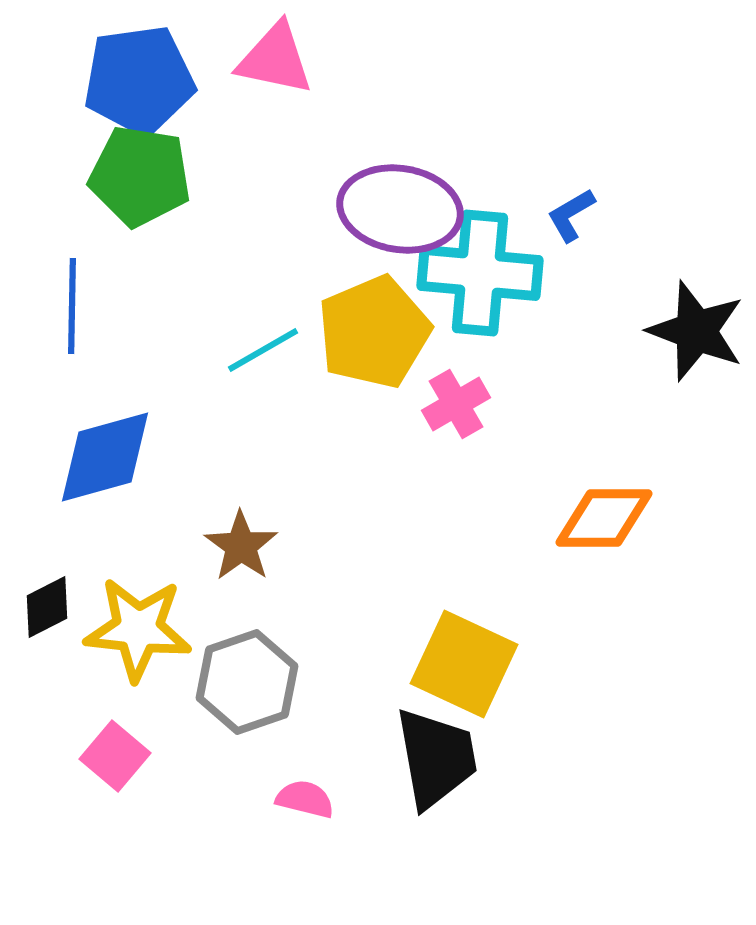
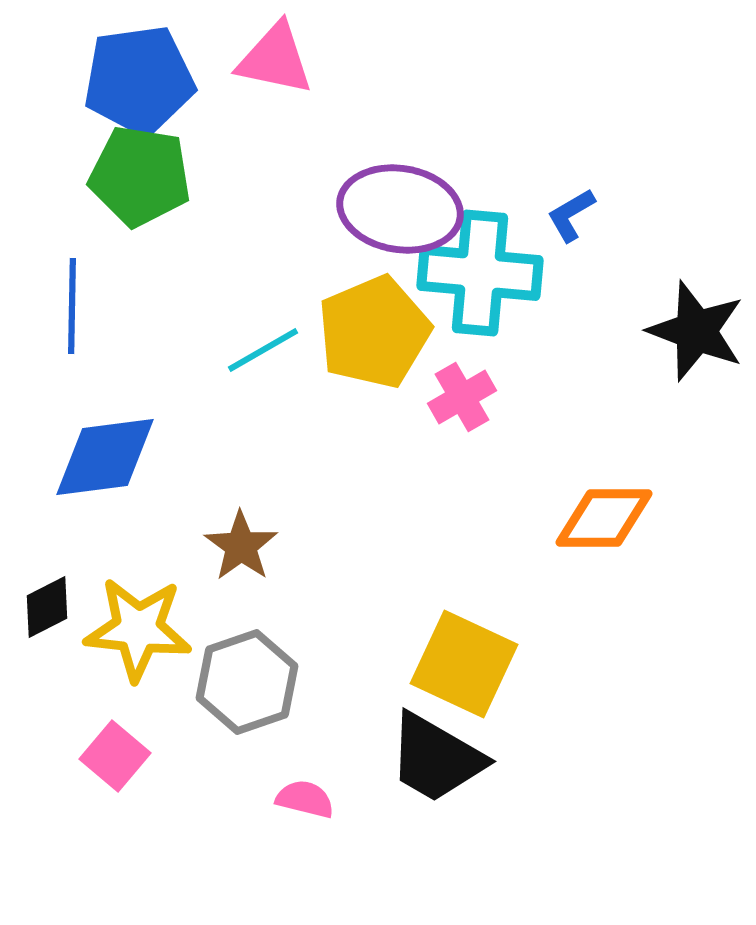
pink cross: moved 6 px right, 7 px up
blue diamond: rotated 8 degrees clockwise
black trapezoid: rotated 130 degrees clockwise
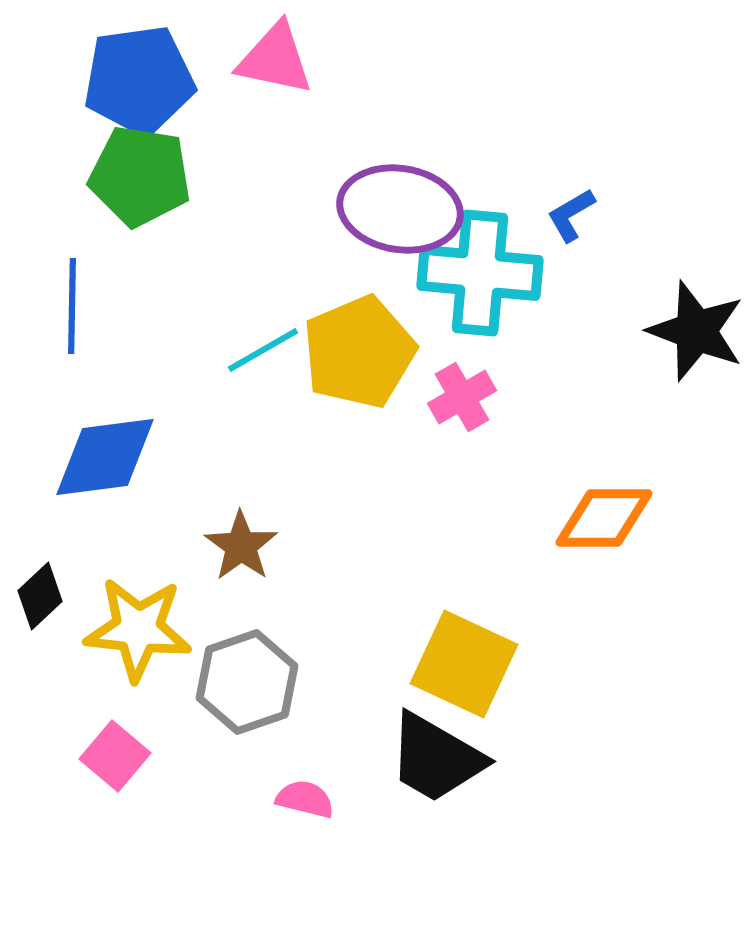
yellow pentagon: moved 15 px left, 20 px down
black diamond: moved 7 px left, 11 px up; rotated 16 degrees counterclockwise
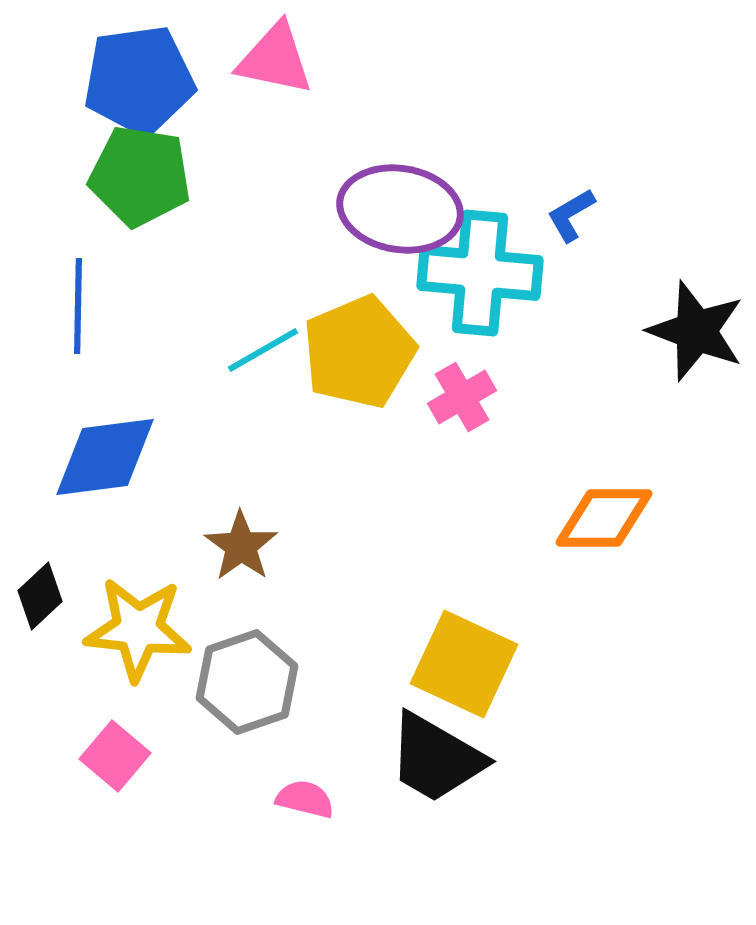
blue line: moved 6 px right
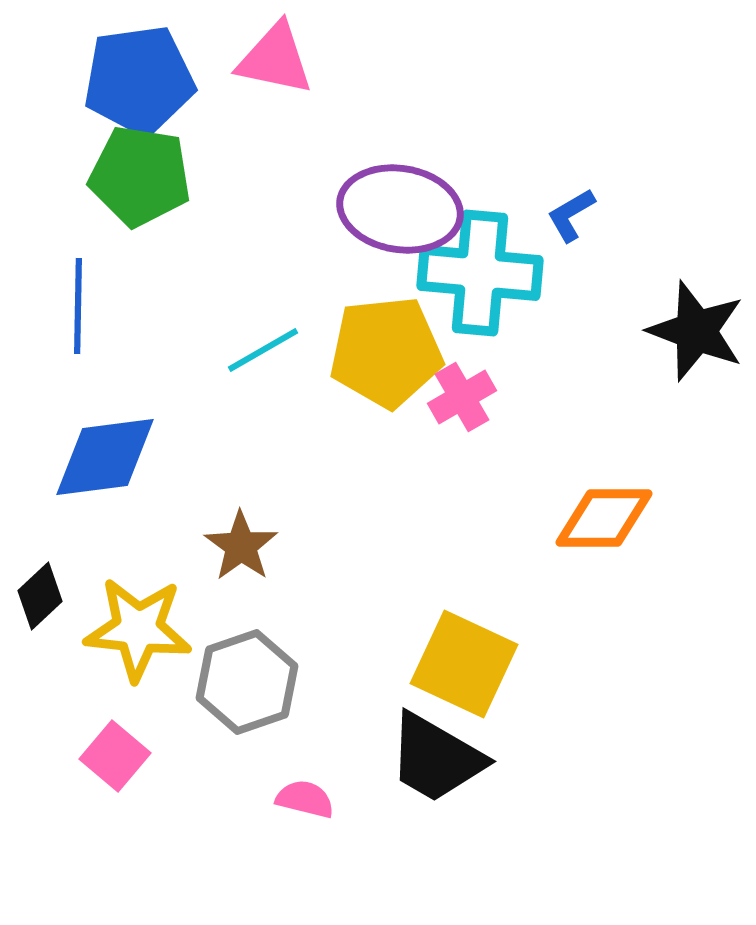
yellow pentagon: moved 27 px right; rotated 17 degrees clockwise
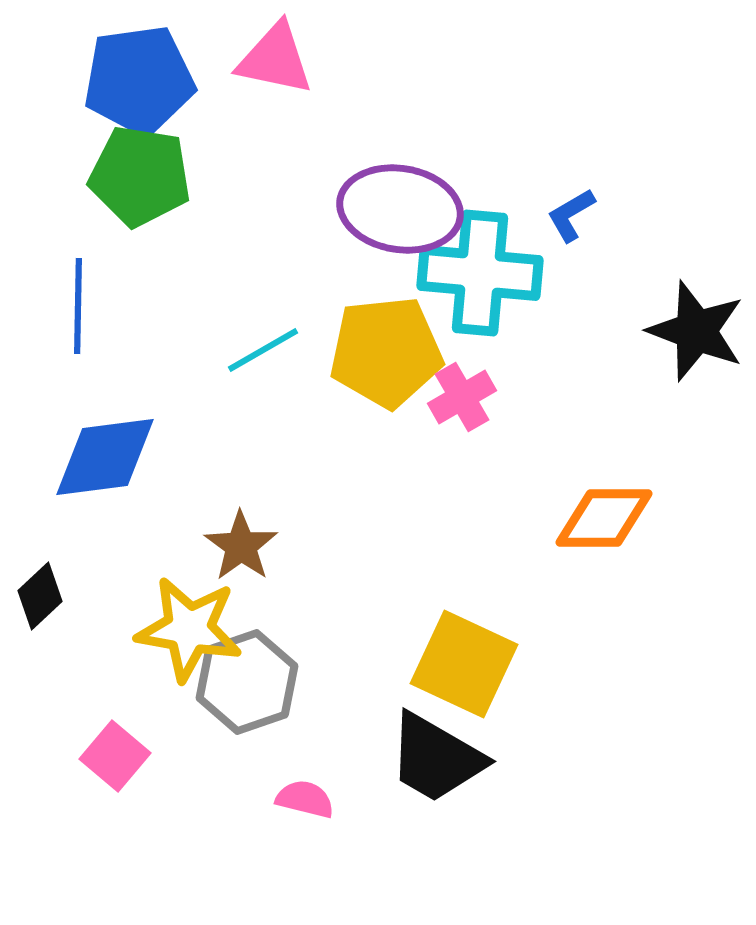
yellow star: moved 51 px right; rotated 4 degrees clockwise
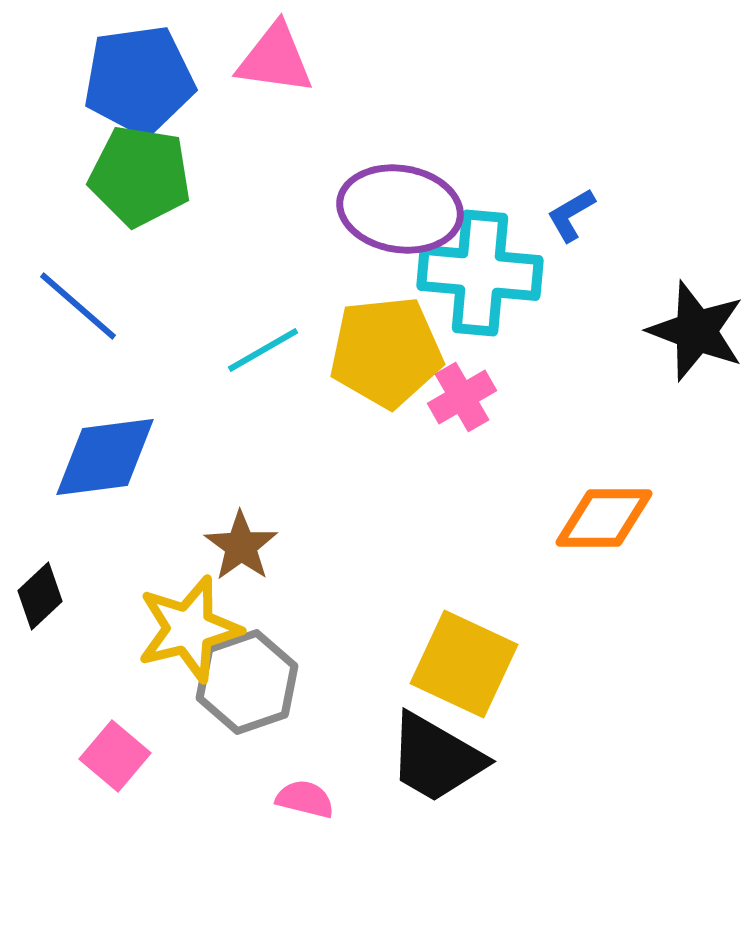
pink triangle: rotated 4 degrees counterclockwise
blue line: rotated 50 degrees counterclockwise
yellow star: rotated 24 degrees counterclockwise
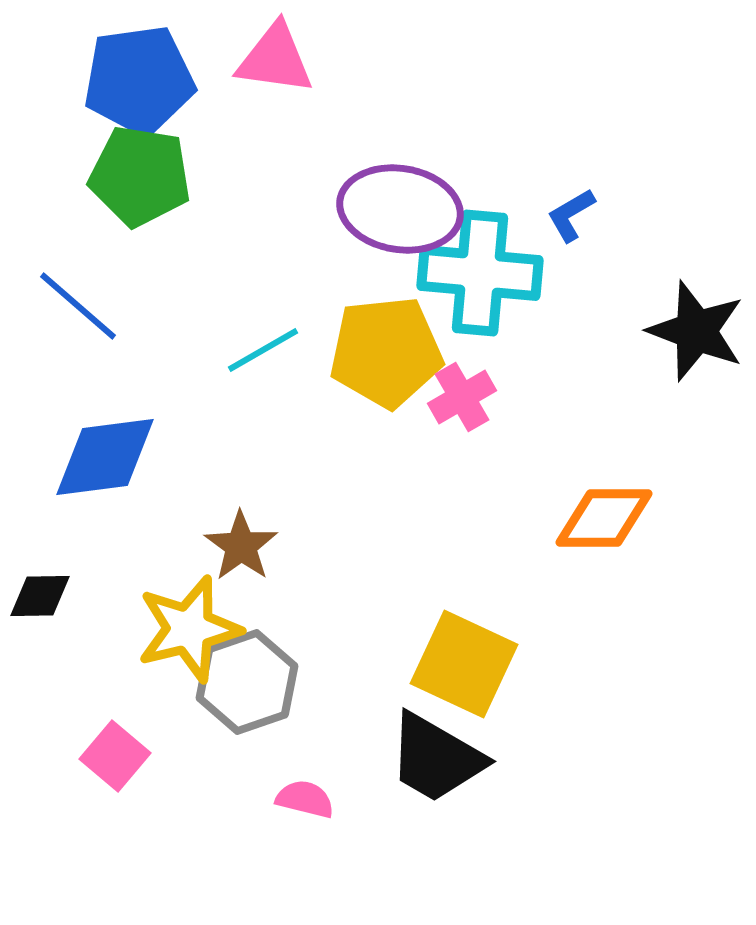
black diamond: rotated 42 degrees clockwise
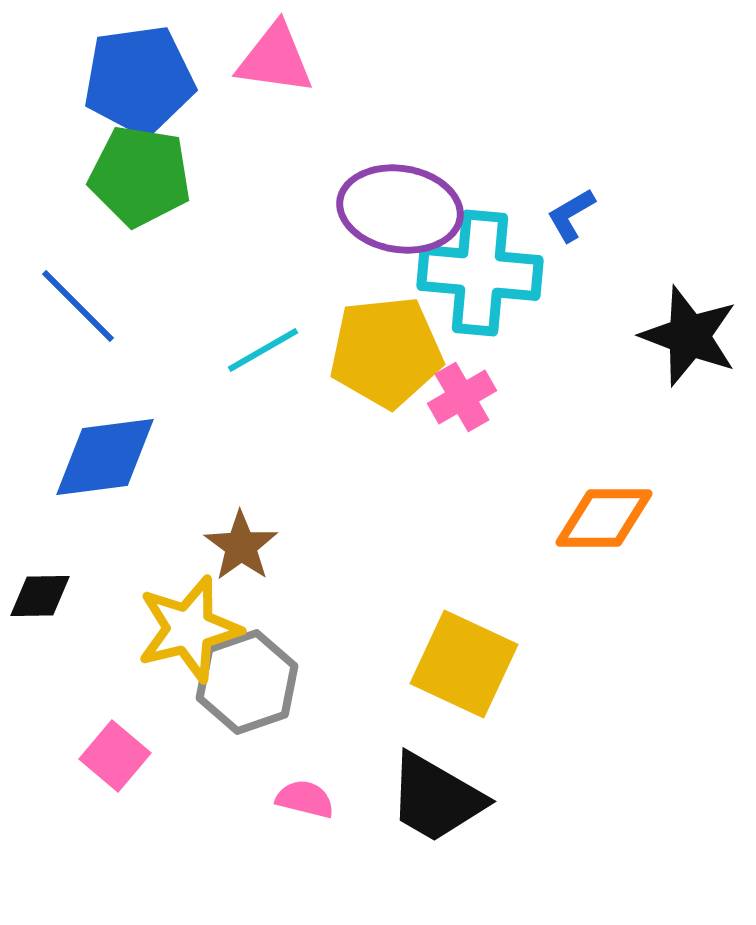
blue line: rotated 4 degrees clockwise
black star: moved 7 px left, 5 px down
black trapezoid: moved 40 px down
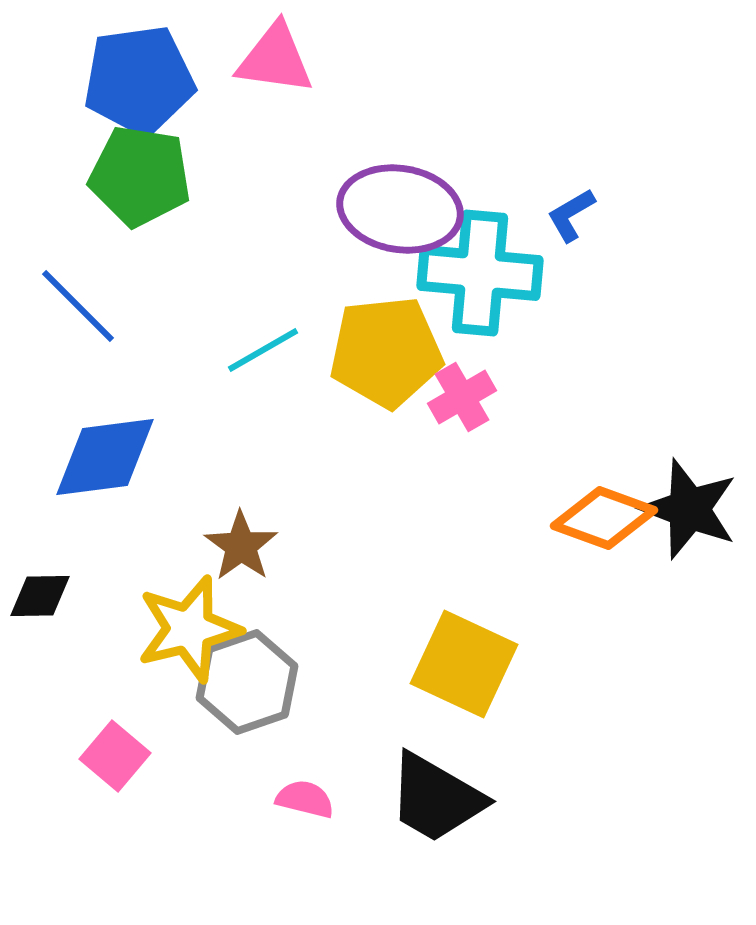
black star: moved 173 px down
orange diamond: rotated 20 degrees clockwise
